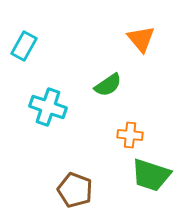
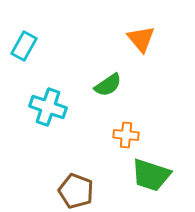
orange cross: moved 4 px left
brown pentagon: moved 1 px right, 1 px down
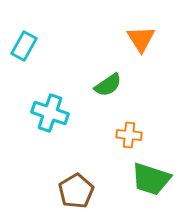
orange triangle: rotated 8 degrees clockwise
cyan cross: moved 2 px right, 6 px down
orange cross: moved 3 px right
green trapezoid: moved 4 px down
brown pentagon: rotated 20 degrees clockwise
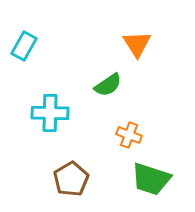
orange triangle: moved 4 px left, 5 px down
cyan cross: rotated 18 degrees counterclockwise
orange cross: rotated 15 degrees clockwise
brown pentagon: moved 5 px left, 12 px up
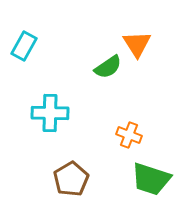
green semicircle: moved 18 px up
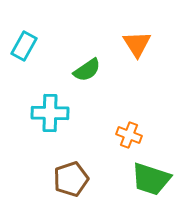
green semicircle: moved 21 px left, 3 px down
brown pentagon: rotated 12 degrees clockwise
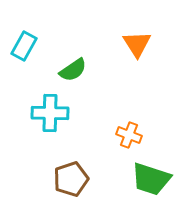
green semicircle: moved 14 px left
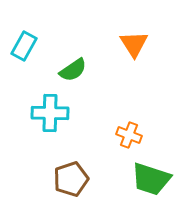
orange triangle: moved 3 px left
